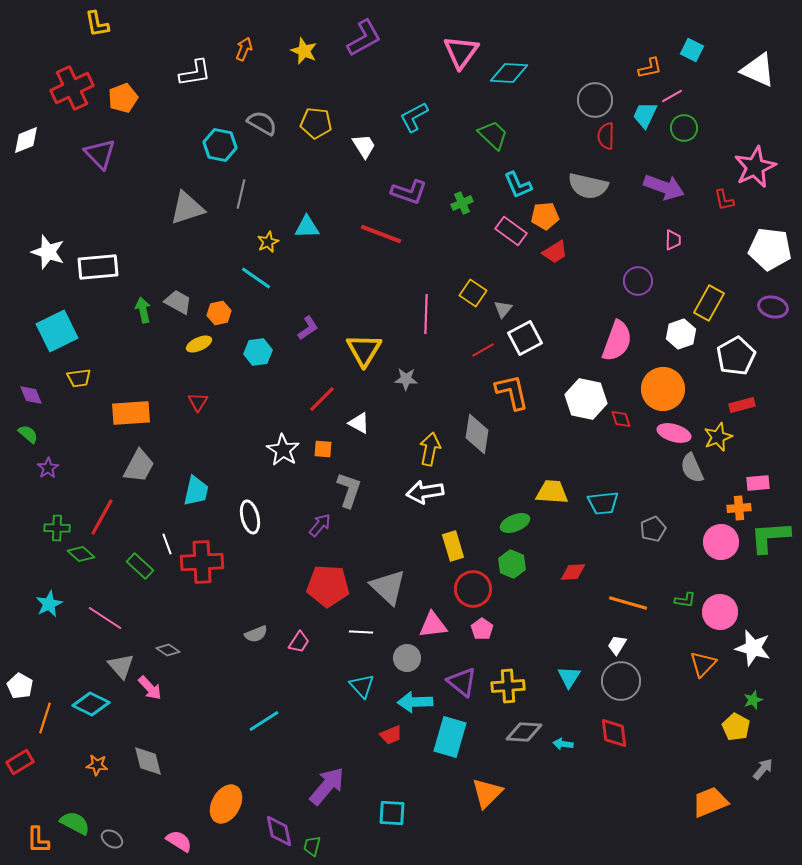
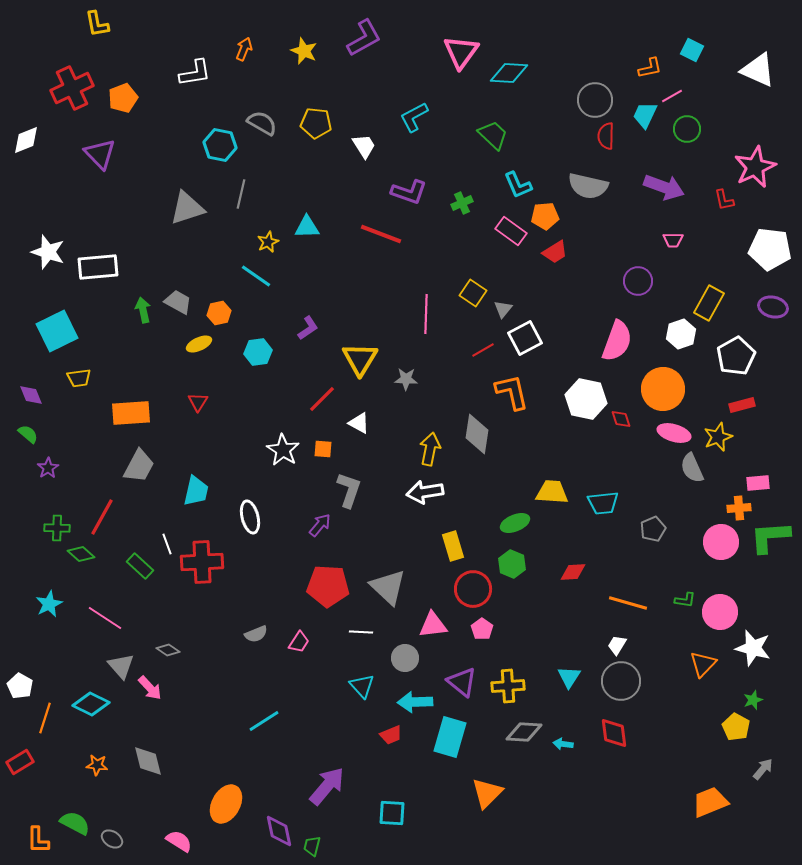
green circle at (684, 128): moved 3 px right, 1 px down
pink trapezoid at (673, 240): rotated 90 degrees clockwise
cyan line at (256, 278): moved 2 px up
yellow triangle at (364, 350): moved 4 px left, 9 px down
gray circle at (407, 658): moved 2 px left
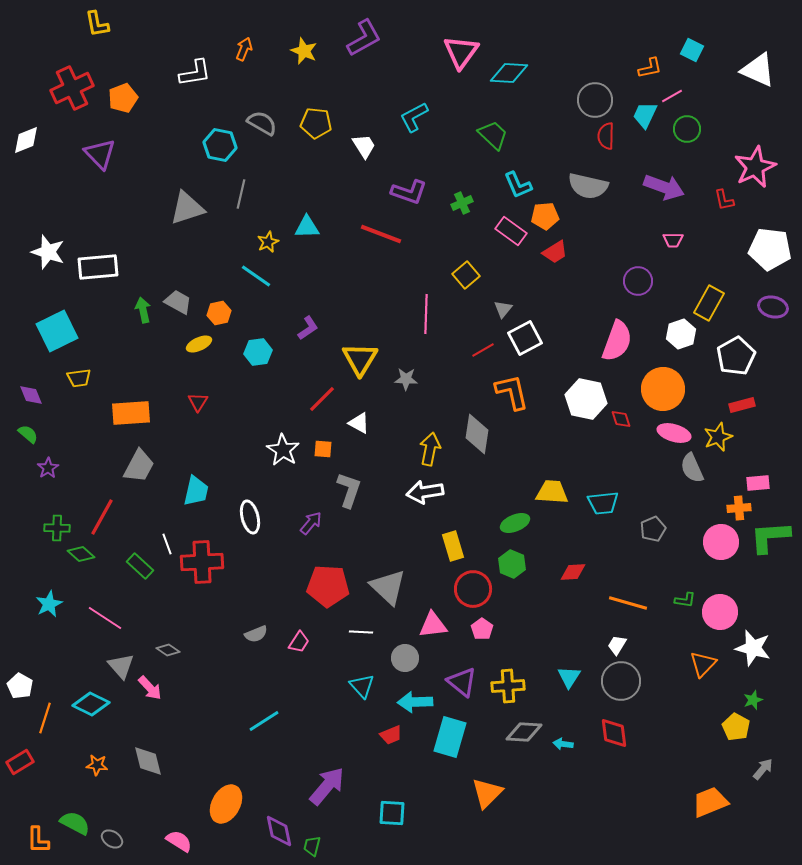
yellow square at (473, 293): moved 7 px left, 18 px up; rotated 16 degrees clockwise
purple arrow at (320, 525): moved 9 px left, 2 px up
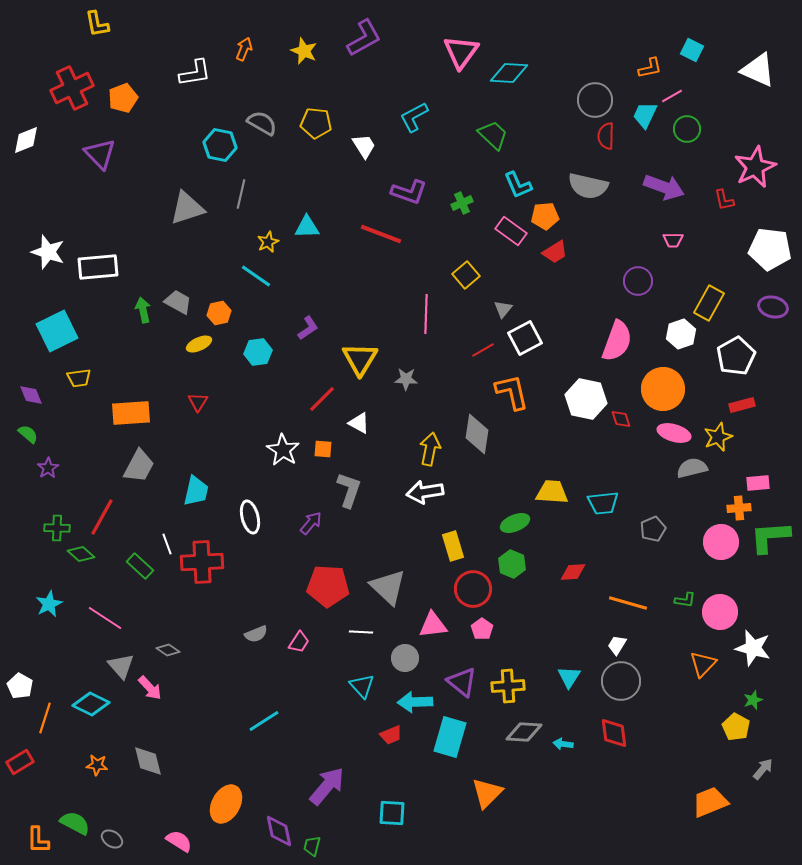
gray semicircle at (692, 468): rotated 100 degrees clockwise
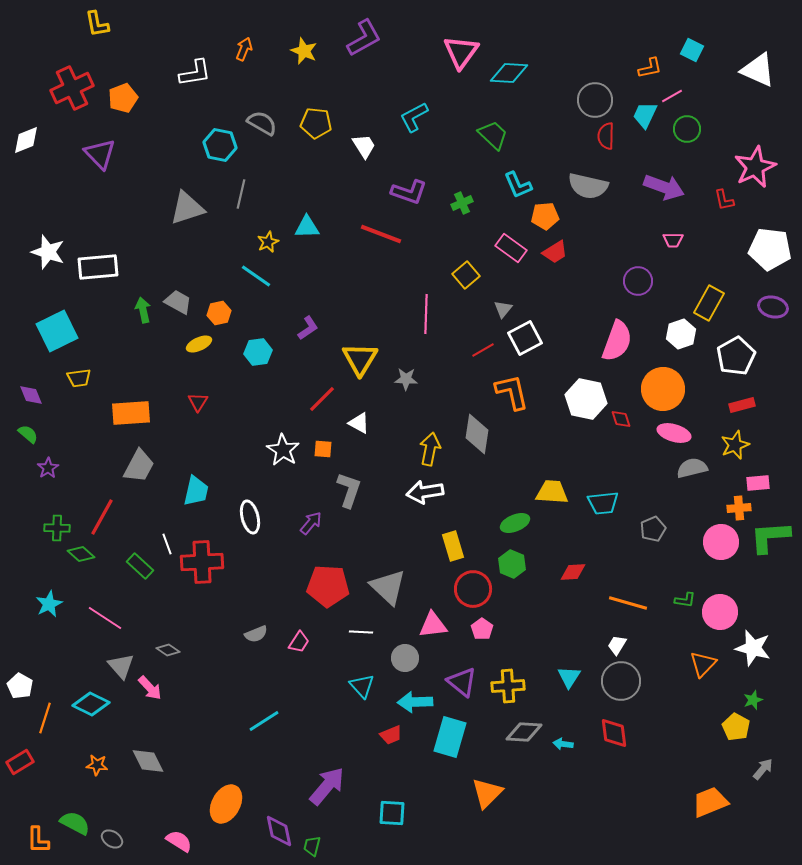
pink rectangle at (511, 231): moved 17 px down
yellow star at (718, 437): moved 17 px right, 8 px down
gray diamond at (148, 761): rotated 12 degrees counterclockwise
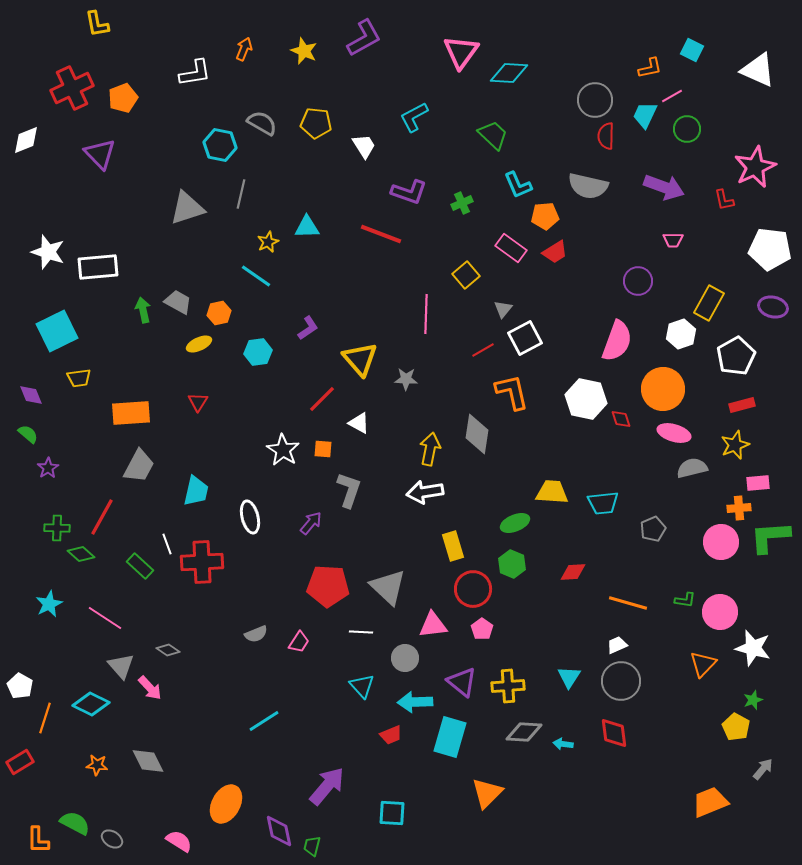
yellow triangle at (360, 359): rotated 12 degrees counterclockwise
white trapezoid at (617, 645): rotated 35 degrees clockwise
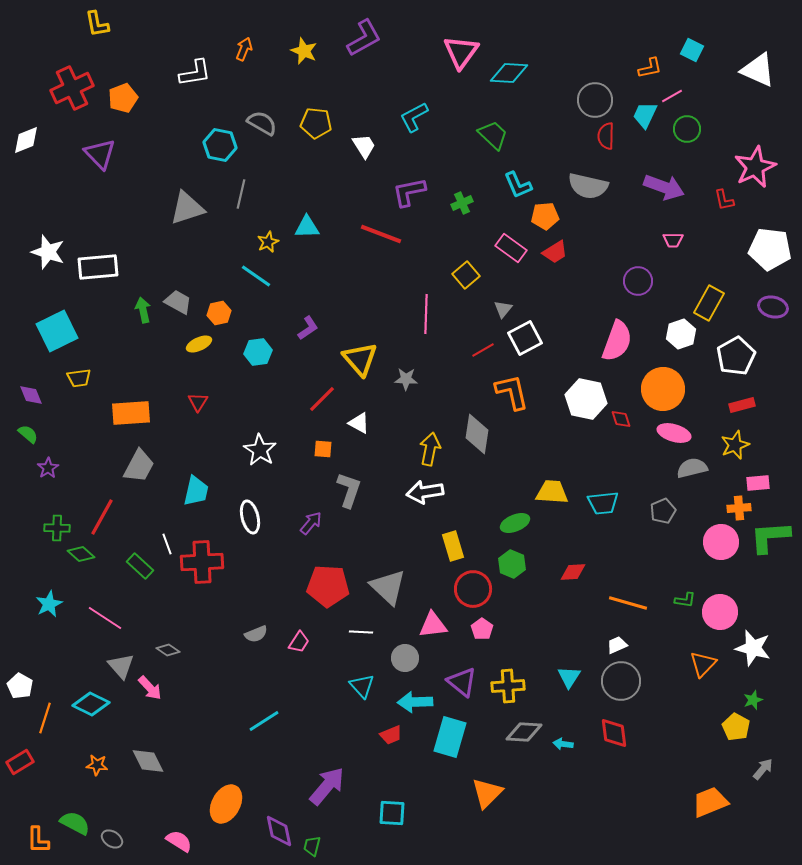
purple L-shape at (409, 192): rotated 150 degrees clockwise
white star at (283, 450): moved 23 px left
gray pentagon at (653, 529): moved 10 px right, 18 px up
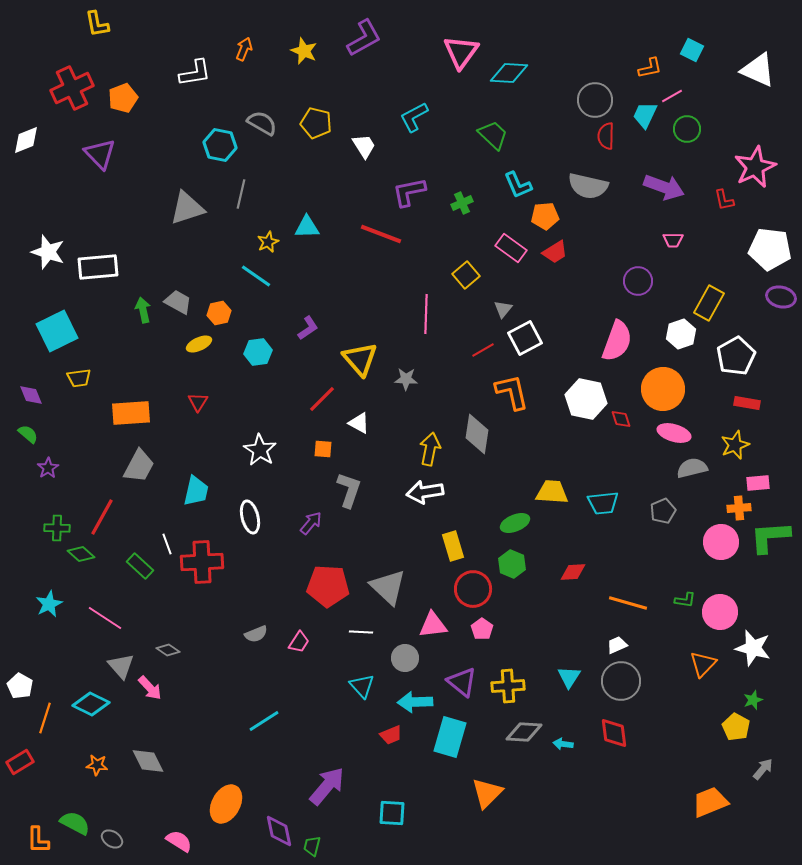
yellow pentagon at (316, 123): rotated 8 degrees clockwise
purple ellipse at (773, 307): moved 8 px right, 10 px up
red rectangle at (742, 405): moved 5 px right, 2 px up; rotated 25 degrees clockwise
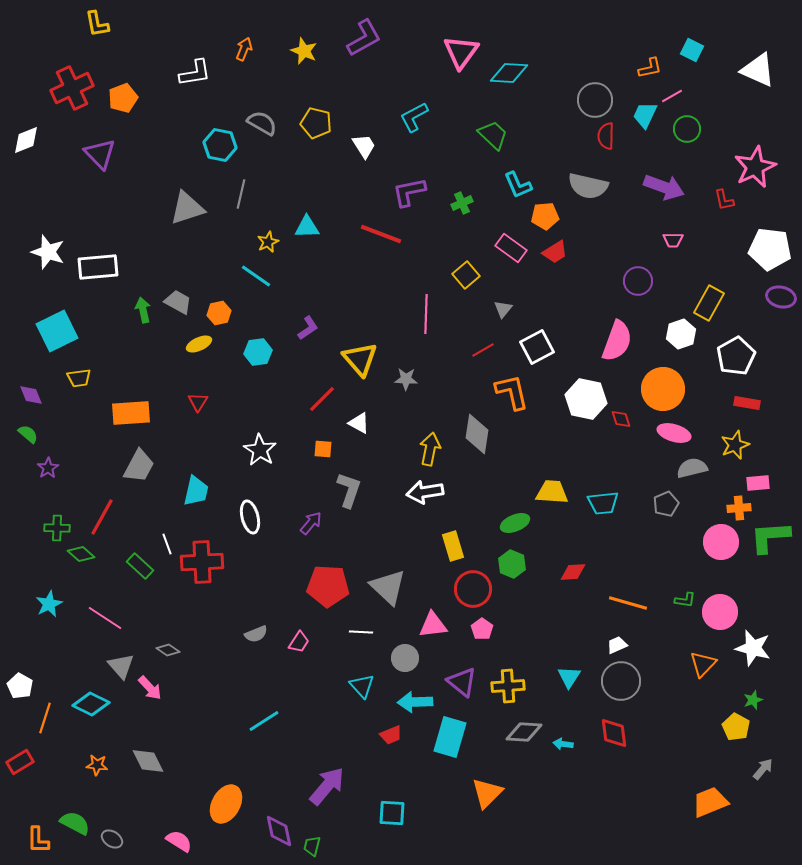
white square at (525, 338): moved 12 px right, 9 px down
gray pentagon at (663, 511): moved 3 px right, 7 px up
